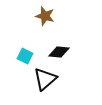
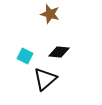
brown star: moved 5 px right, 2 px up
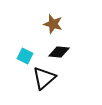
brown star: moved 3 px right, 10 px down
black triangle: moved 1 px left, 1 px up
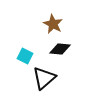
brown star: rotated 12 degrees clockwise
black diamond: moved 1 px right, 3 px up
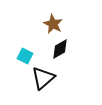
black diamond: rotated 35 degrees counterclockwise
black triangle: moved 1 px left
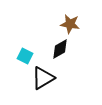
brown star: moved 17 px right; rotated 18 degrees counterclockwise
black triangle: rotated 10 degrees clockwise
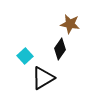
black diamond: rotated 25 degrees counterclockwise
cyan square: rotated 21 degrees clockwise
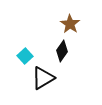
brown star: rotated 24 degrees clockwise
black diamond: moved 2 px right, 2 px down
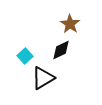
black diamond: moved 1 px left, 1 px up; rotated 30 degrees clockwise
